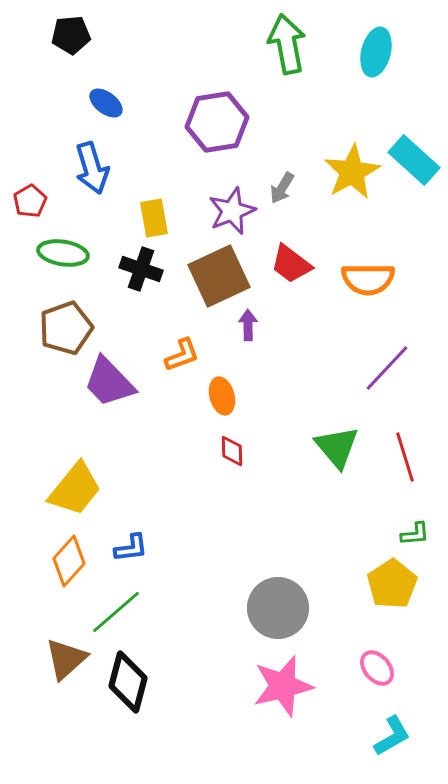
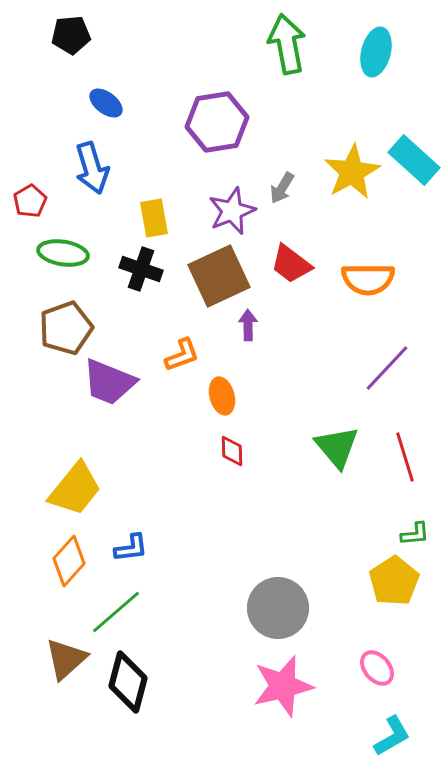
purple trapezoid: rotated 24 degrees counterclockwise
yellow pentagon: moved 2 px right, 3 px up
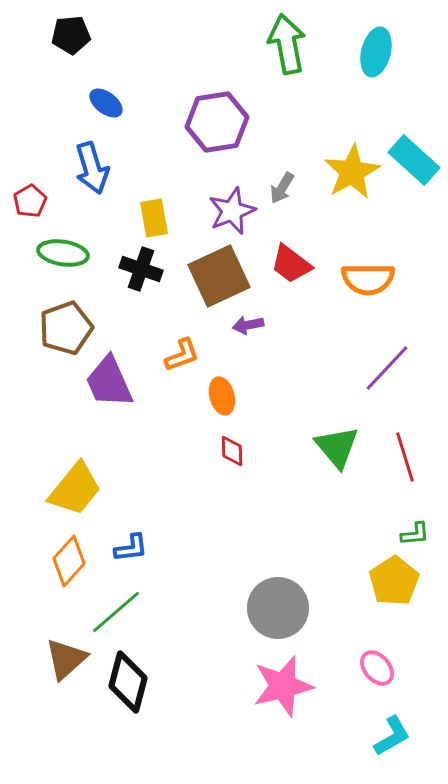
purple arrow: rotated 100 degrees counterclockwise
purple trapezoid: rotated 44 degrees clockwise
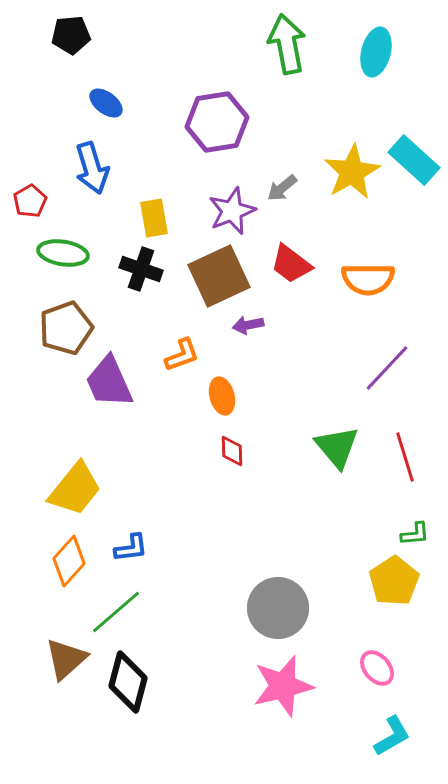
gray arrow: rotated 20 degrees clockwise
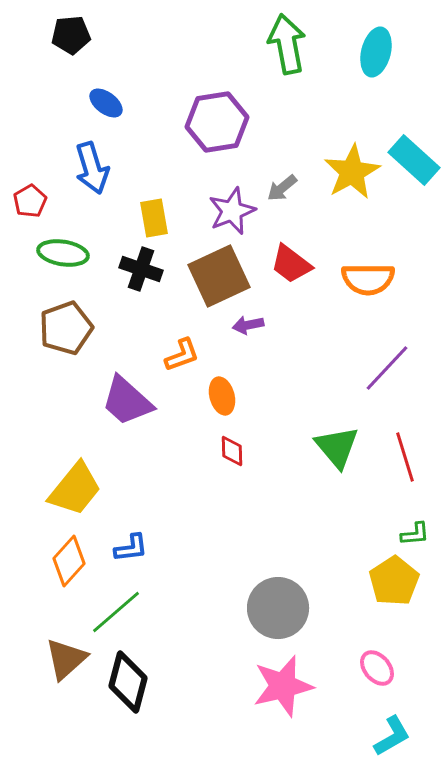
purple trapezoid: moved 18 px right, 19 px down; rotated 24 degrees counterclockwise
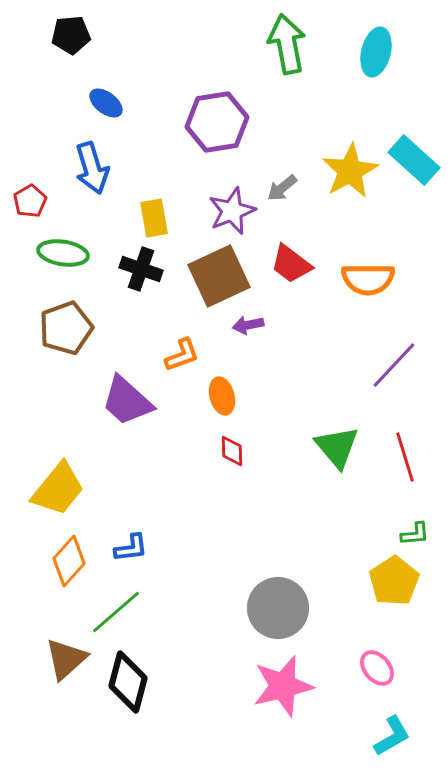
yellow star: moved 2 px left, 1 px up
purple line: moved 7 px right, 3 px up
yellow trapezoid: moved 17 px left
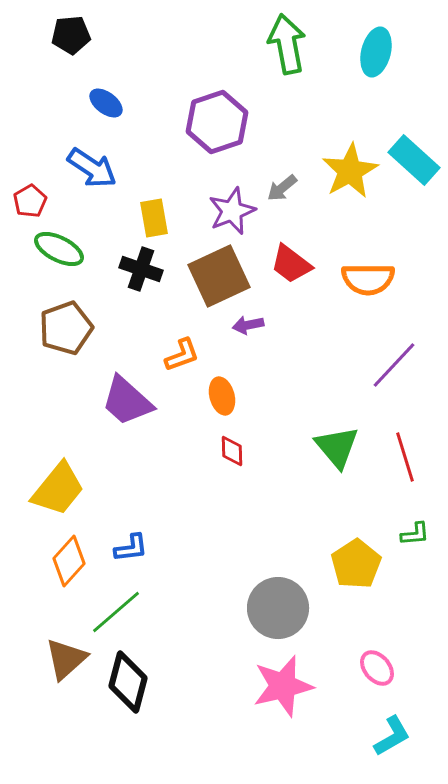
purple hexagon: rotated 10 degrees counterclockwise
blue arrow: rotated 39 degrees counterclockwise
green ellipse: moved 4 px left, 4 px up; rotated 18 degrees clockwise
yellow pentagon: moved 38 px left, 17 px up
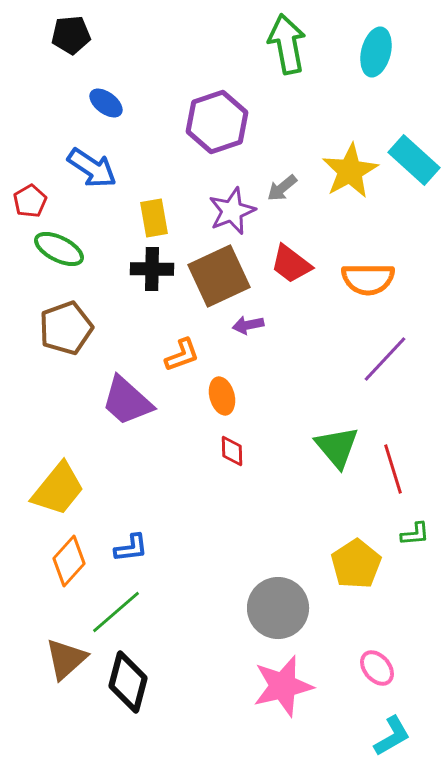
black cross: moved 11 px right; rotated 18 degrees counterclockwise
purple line: moved 9 px left, 6 px up
red line: moved 12 px left, 12 px down
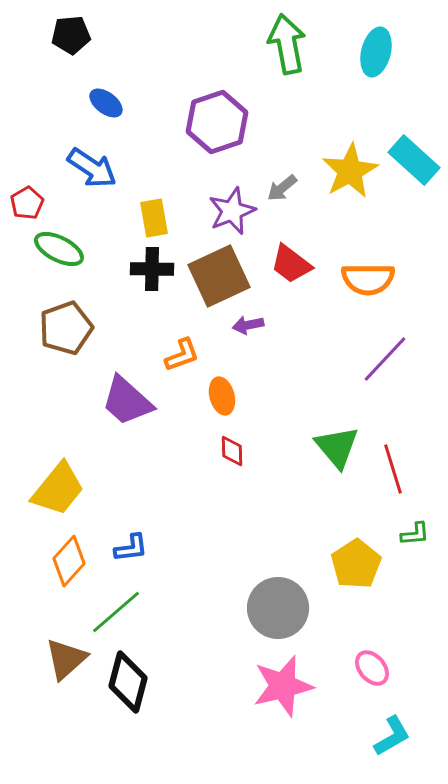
red pentagon: moved 3 px left, 2 px down
pink ellipse: moved 5 px left
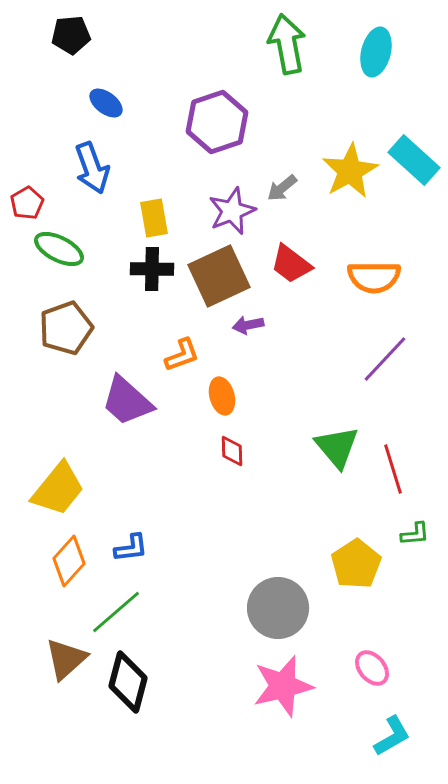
blue arrow: rotated 36 degrees clockwise
orange semicircle: moved 6 px right, 2 px up
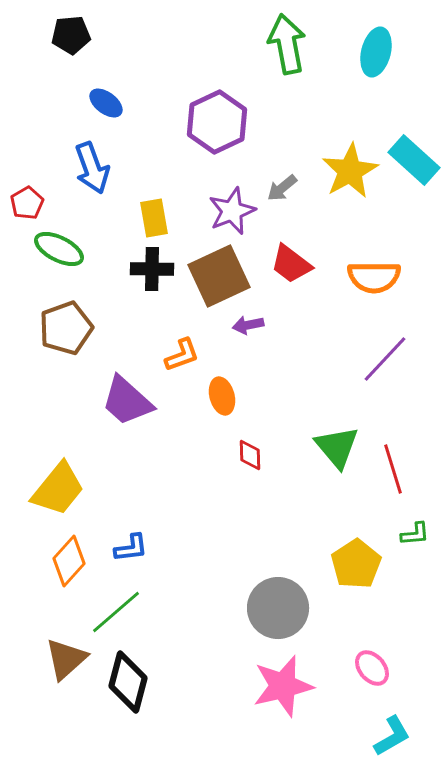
purple hexagon: rotated 6 degrees counterclockwise
red diamond: moved 18 px right, 4 px down
